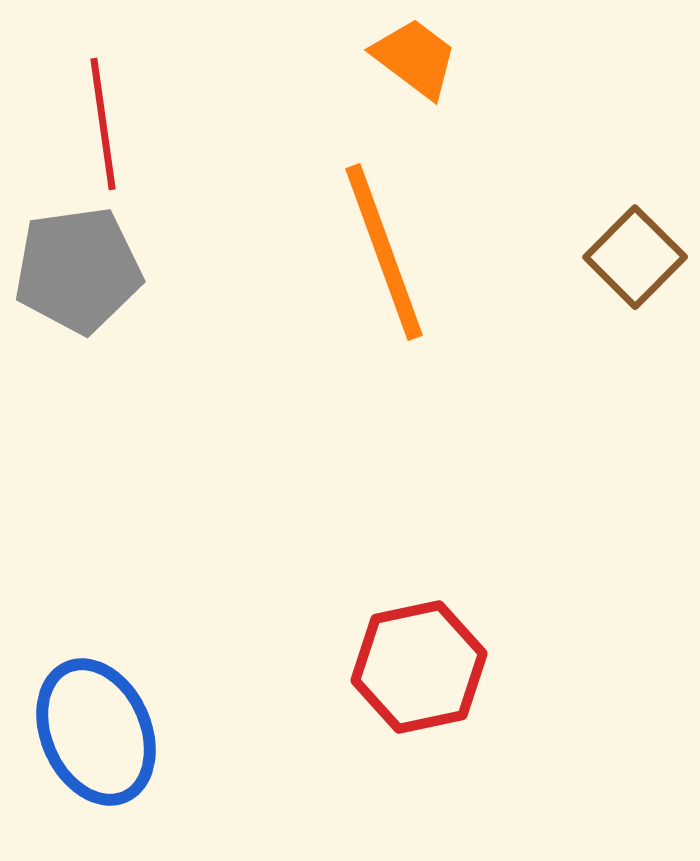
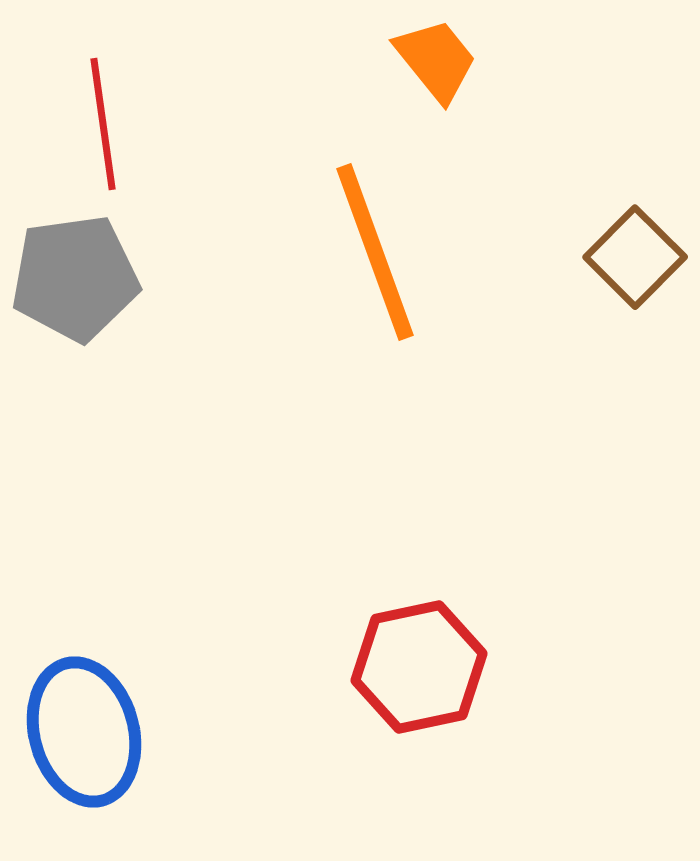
orange trapezoid: moved 21 px right, 2 px down; rotated 14 degrees clockwise
orange line: moved 9 px left
gray pentagon: moved 3 px left, 8 px down
blue ellipse: moved 12 px left; rotated 9 degrees clockwise
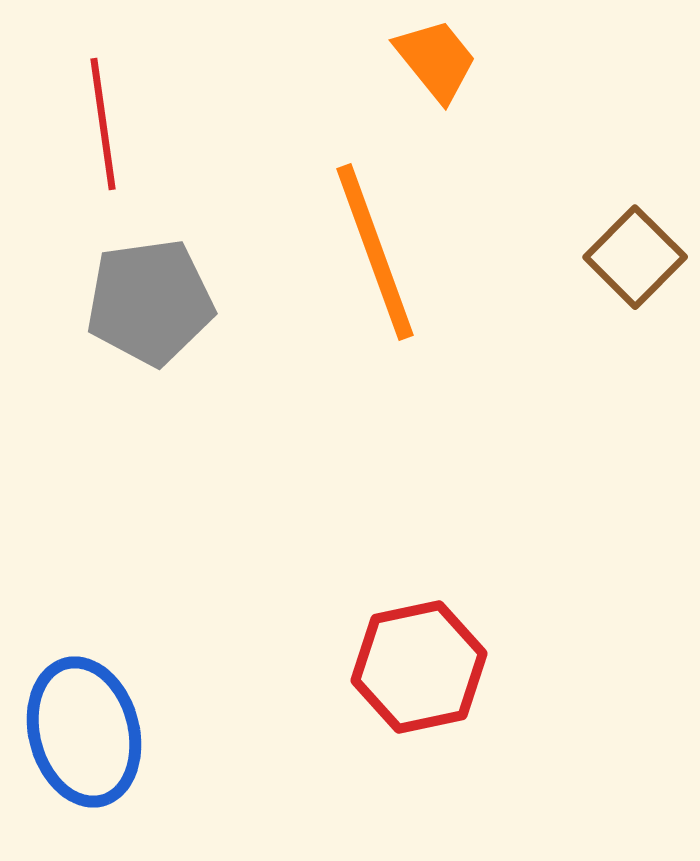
gray pentagon: moved 75 px right, 24 px down
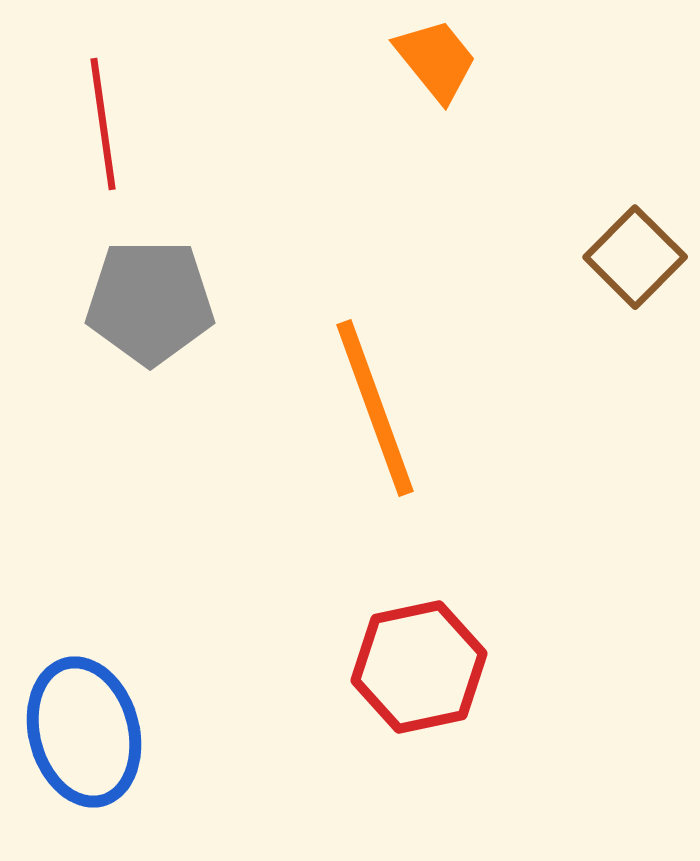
orange line: moved 156 px down
gray pentagon: rotated 8 degrees clockwise
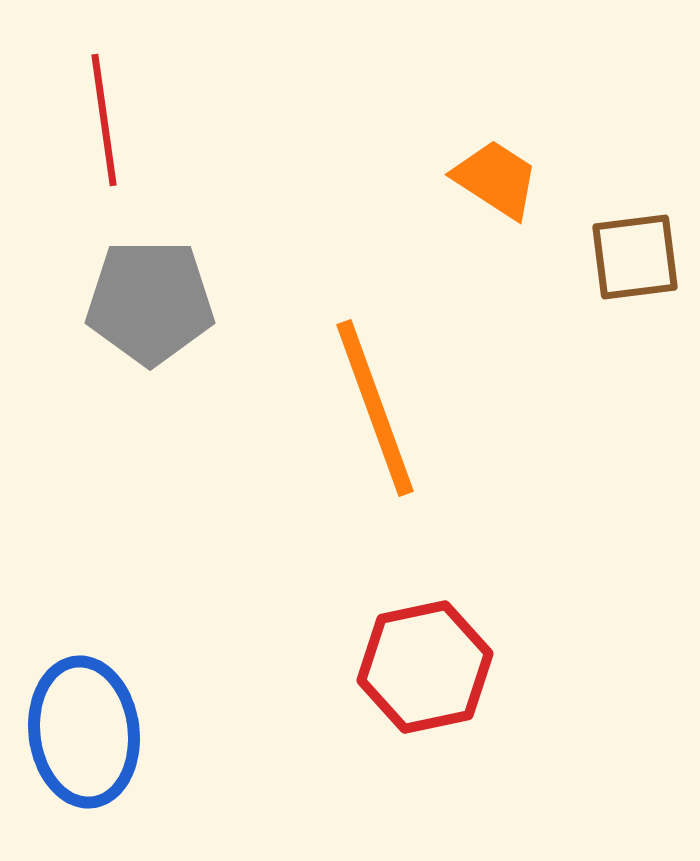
orange trapezoid: moved 60 px right, 119 px down; rotated 18 degrees counterclockwise
red line: moved 1 px right, 4 px up
brown square: rotated 38 degrees clockwise
red hexagon: moved 6 px right
blue ellipse: rotated 8 degrees clockwise
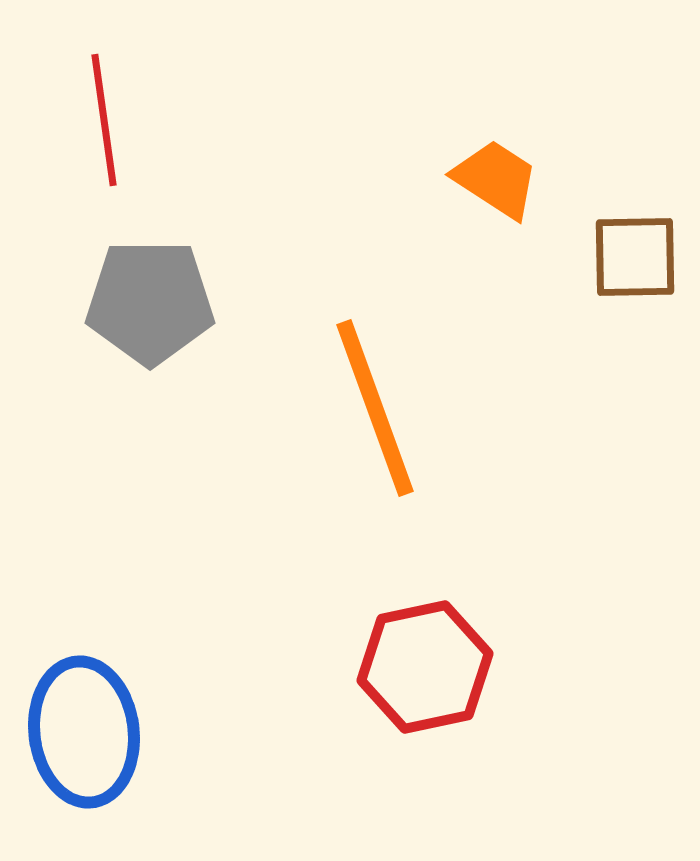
brown square: rotated 6 degrees clockwise
